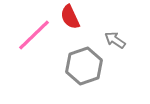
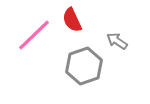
red semicircle: moved 2 px right, 3 px down
gray arrow: moved 2 px right, 1 px down
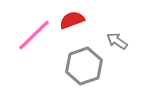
red semicircle: rotated 95 degrees clockwise
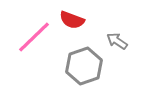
red semicircle: rotated 140 degrees counterclockwise
pink line: moved 2 px down
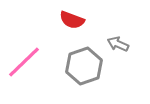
pink line: moved 10 px left, 25 px down
gray arrow: moved 1 px right, 3 px down; rotated 10 degrees counterclockwise
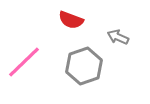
red semicircle: moved 1 px left
gray arrow: moved 7 px up
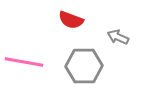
pink line: rotated 54 degrees clockwise
gray hexagon: rotated 18 degrees clockwise
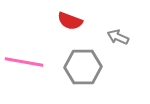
red semicircle: moved 1 px left, 1 px down
gray hexagon: moved 1 px left, 1 px down
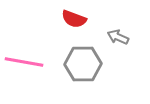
red semicircle: moved 4 px right, 2 px up
gray hexagon: moved 3 px up
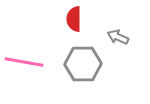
red semicircle: rotated 70 degrees clockwise
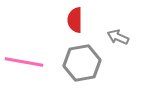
red semicircle: moved 1 px right, 1 px down
gray hexagon: moved 1 px left, 1 px up; rotated 9 degrees counterclockwise
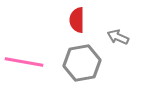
red semicircle: moved 2 px right
